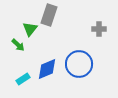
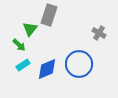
gray cross: moved 4 px down; rotated 32 degrees clockwise
green arrow: moved 1 px right
cyan rectangle: moved 14 px up
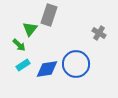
blue circle: moved 3 px left
blue diamond: rotated 15 degrees clockwise
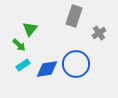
gray rectangle: moved 25 px right, 1 px down
gray cross: rotated 24 degrees clockwise
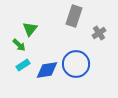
blue diamond: moved 1 px down
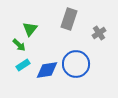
gray rectangle: moved 5 px left, 3 px down
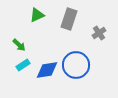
green triangle: moved 7 px right, 14 px up; rotated 28 degrees clockwise
blue circle: moved 1 px down
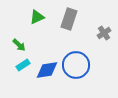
green triangle: moved 2 px down
gray cross: moved 5 px right
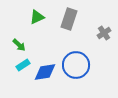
blue diamond: moved 2 px left, 2 px down
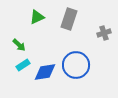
gray cross: rotated 16 degrees clockwise
